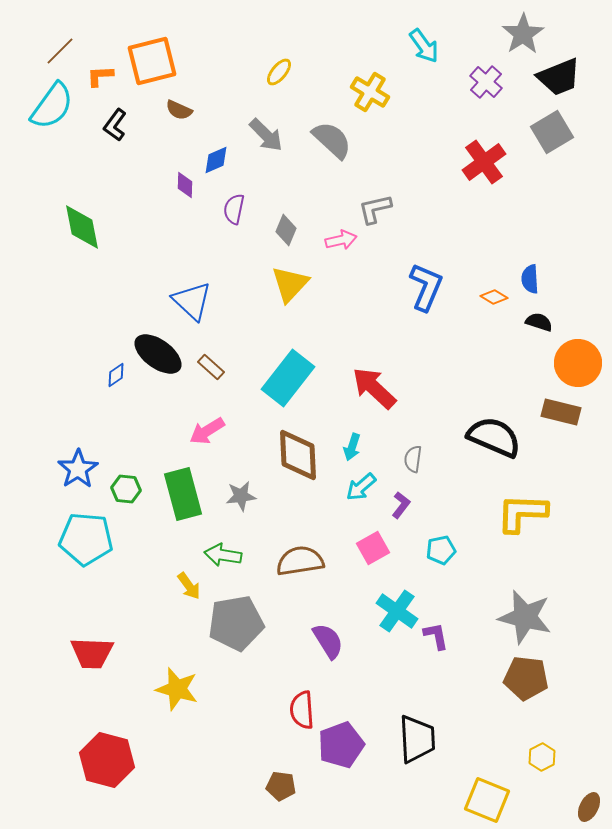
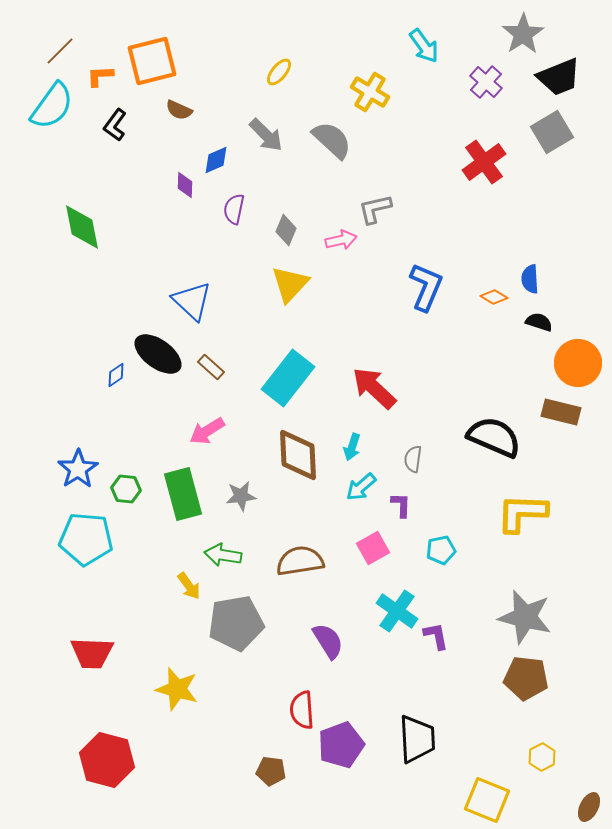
purple L-shape at (401, 505): rotated 36 degrees counterclockwise
brown pentagon at (281, 786): moved 10 px left, 15 px up
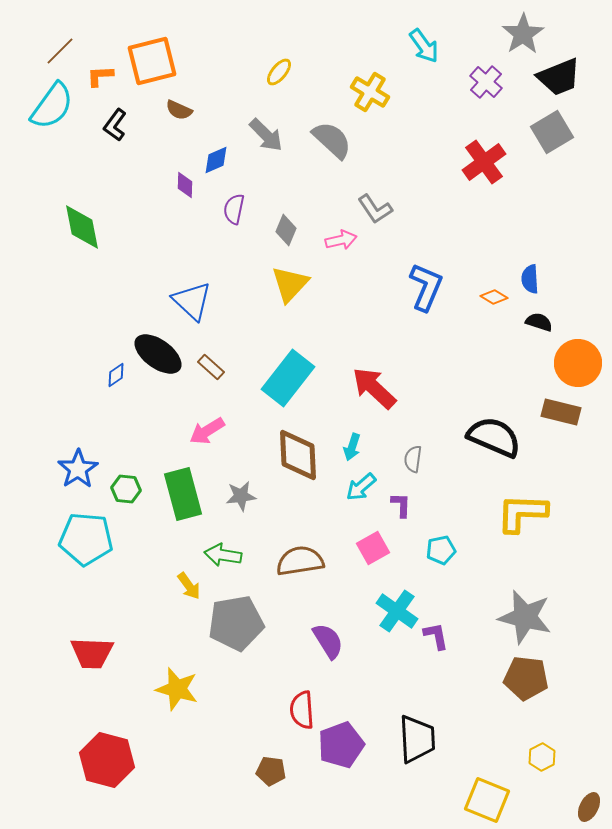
gray L-shape at (375, 209): rotated 111 degrees counterclockwise
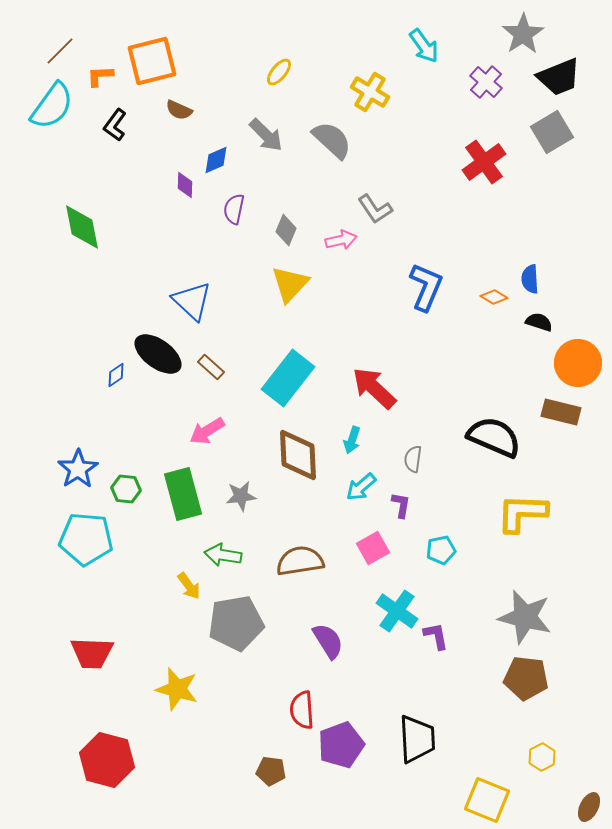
cyan arrow at (352, 447): moved 7 px up
purple L-shape at (401, 505): rotated 8 degrees clockwise
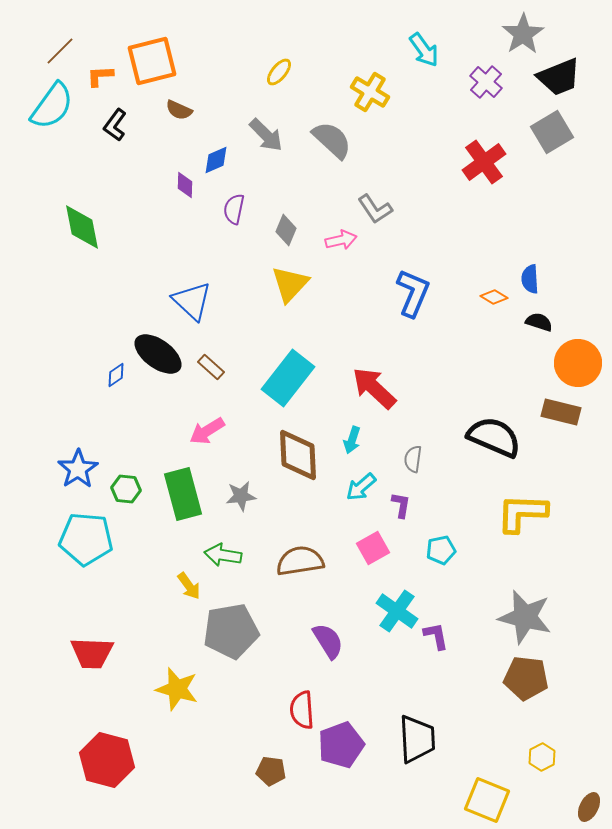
cyan arrow at (424, 46): moved 4 px down
blue L-shape at (426, 287): moved 13 px left, 6 px down
gray pentagon at (236, 623): moved 5 px left, 8 px down
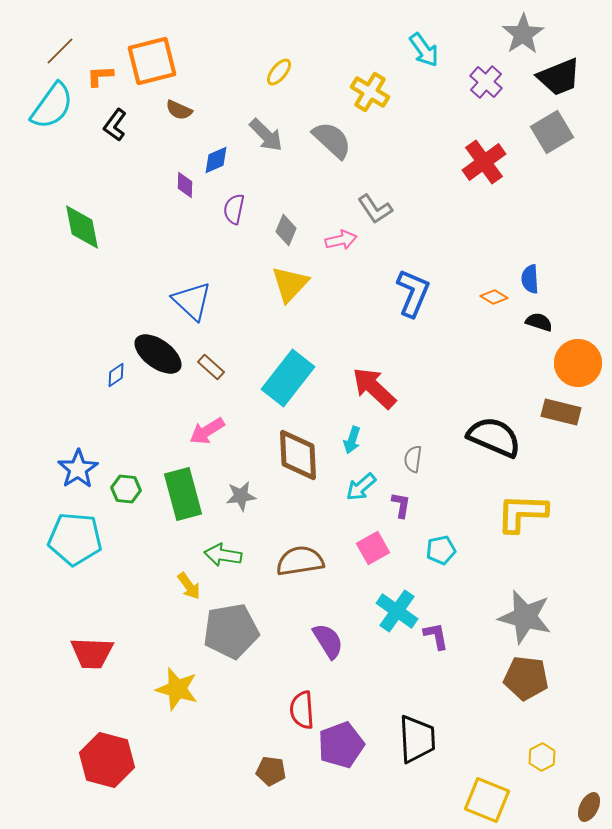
cyan pentagon at (86, 539): moved 11 px left
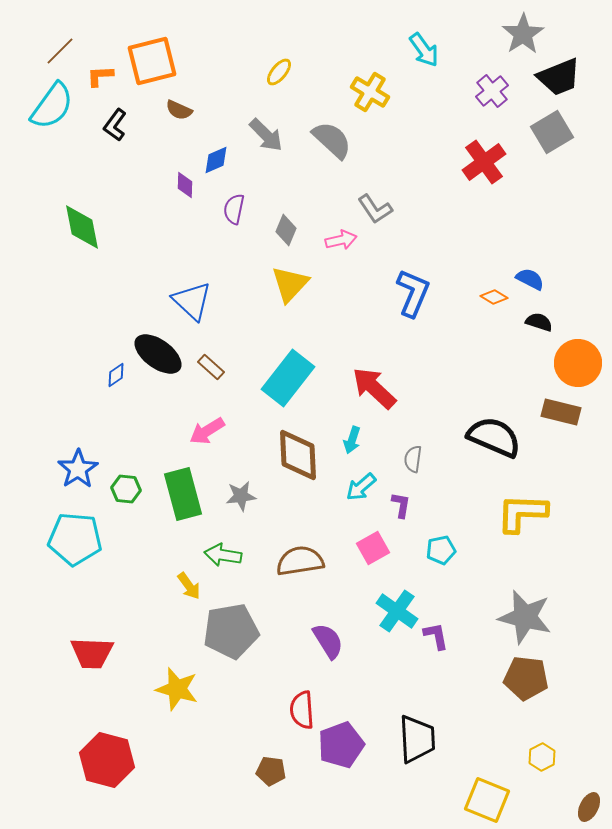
purple cross at (486, 82): moved 6 px right, 9 px down; rotated 8 degrees clockwise
blue semicircle at (530, 279): rotated 120 degrees clockwise
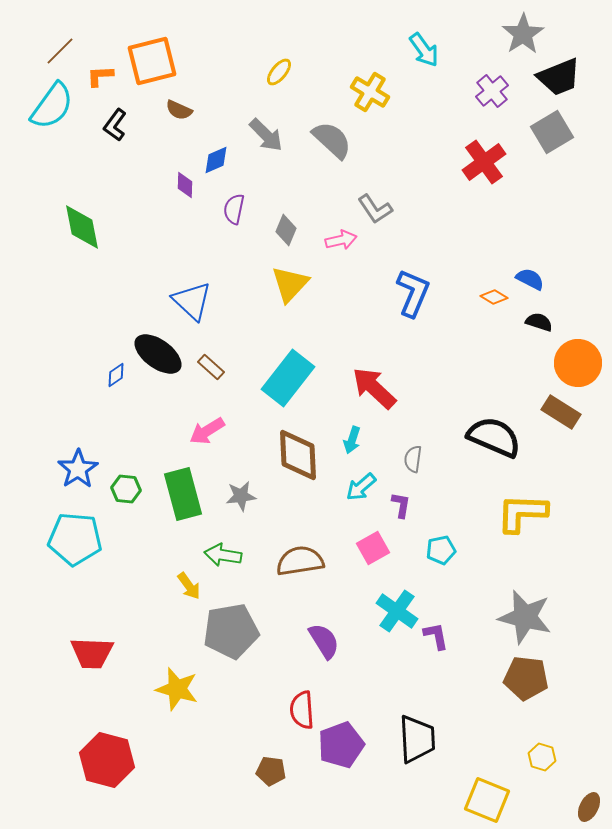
brown rectangle at (561, 412): rotated 18 degrees clockwise
purple semicircle at (328, 641): moved 4 px left
yellow hexagon at (542, 757): rotated 16 degrees counterclockwise
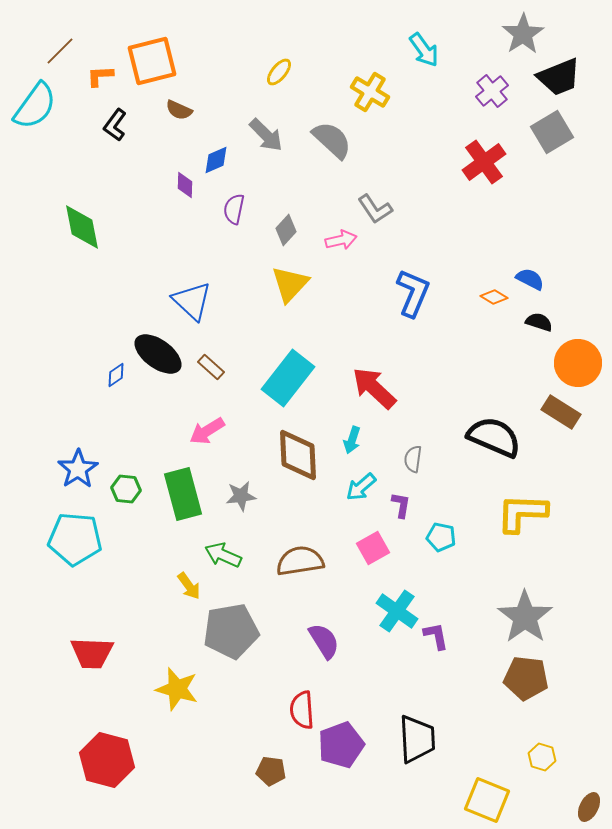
cyan semicircle at (52, 106): moved 17 px left
gray diamond at (286, 230): rotated 20 degrees clockwise
cyan pentagon at (441, 550): moved 13 px up; rotated 24 degrees clockwise
green arrow at (223, 555): rotated 15 degrees clockwise
gray star at (525, 617): rotated 22 degrees clockwise
